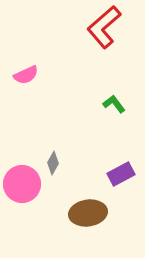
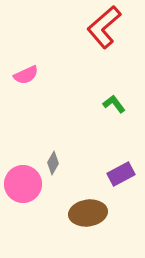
pink circle: moved 1 px right
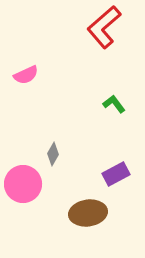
gray diamond: moved 9 px up
purple rectangle: moved 5 px left
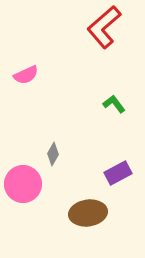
purple rectangle: moved 2 px right, 1 px up
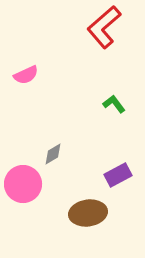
gray diamond: rotated 30 degrees clockwise
purple rectangle: moved 2 px down
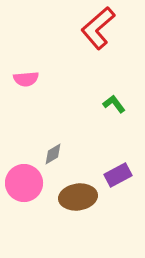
red L-shape: moved 6 px left, 1 px down
pink semicircle: moved 4 px down; rotated 20 degrees clockwise
pink circle: moved 1 px right, 1 px up
brown ellipse: moved 10 px left, 16 px up
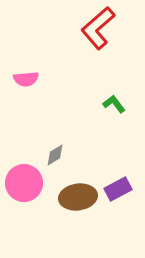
gray diamond: moved 2 px right, 1 px down
purple rectangle: moved 14 px down
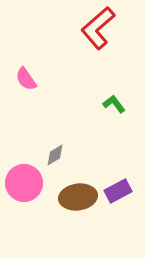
pink semicircle: rotated 60 degrees clockwise
purple rectangle: moved 2 px down
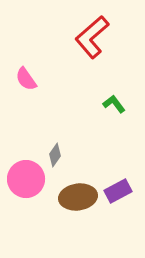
red L-shape: moved 6 px left, 9 px down
gray diamond: rotated 25 degrees counterclockwise
pink circle: moved 2 px right, 4 px up
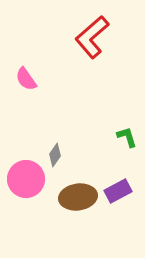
green L-shape: moved 13 px right, 33 px down; rotated 20 degrees clockwise
